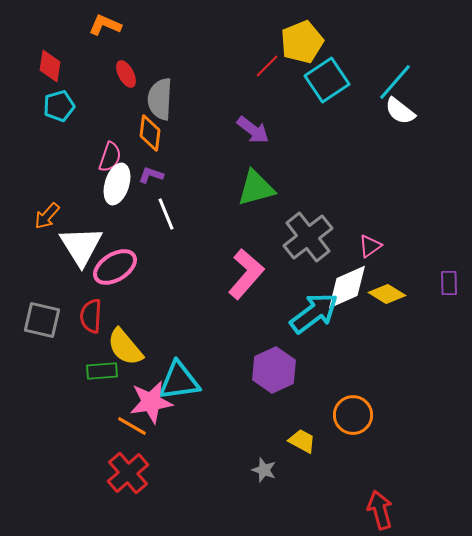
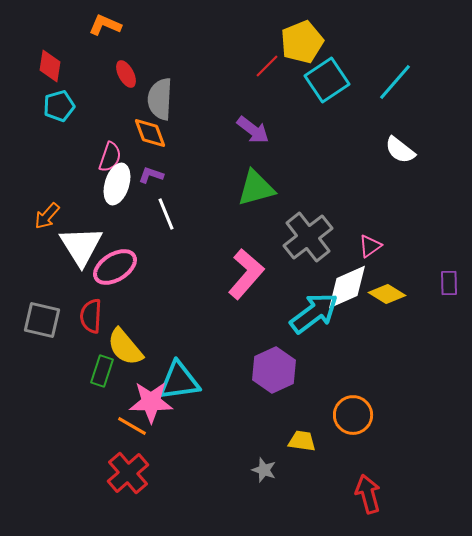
white semicircle: moved 39 px down
orange diamond: rotated 27 degrees counterclockwise
green rectangle: rotated 68 degrees counterclockwise
pink star: rotated 9 degrees clockwise
yellow trapezoid: rotated 20 degrees counterclockwise
red arrow: moved 12 px left, 16 px up
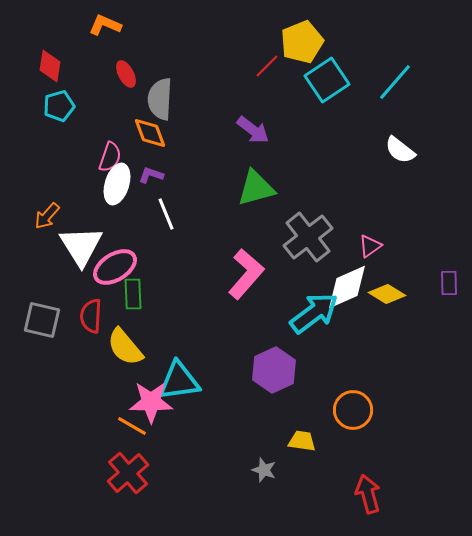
green rectangle: moved 31 px right, 77 px up; rotated 20 degrees counterclockwise
orange circle: moved 5 px up
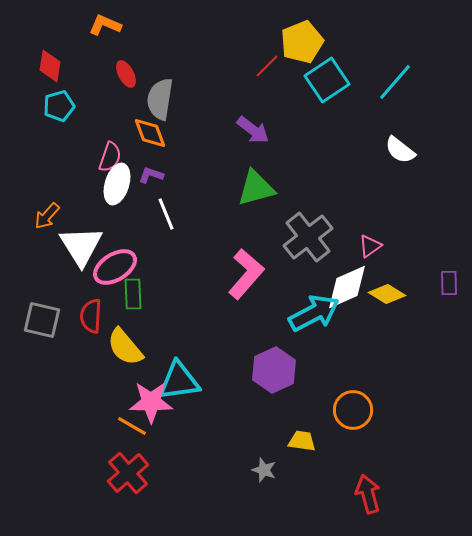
gray semicircle: rotated 6 degrees clockwise
cyan arrow: rotated 9 degrees clockwise
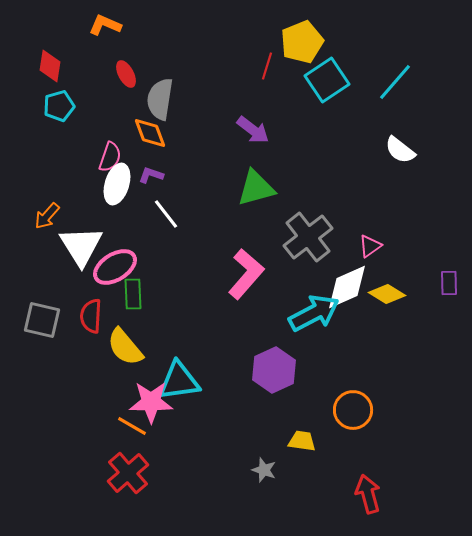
red line: rotated 28 degrees counterclockwise
white line: rotated 16 degrees counterclockwise
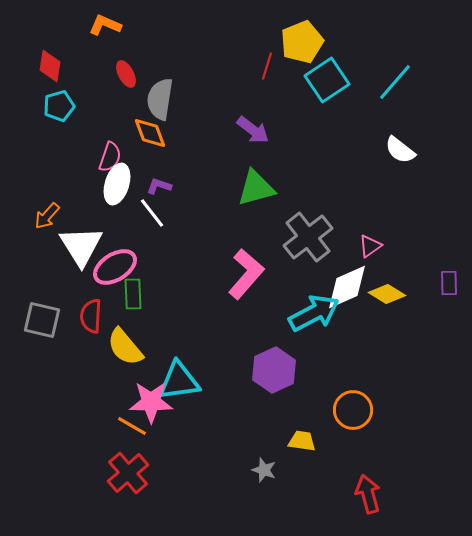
purple L-shape: moved 8 px right, 11 px down
white line: moved 14 px left, 1 px up
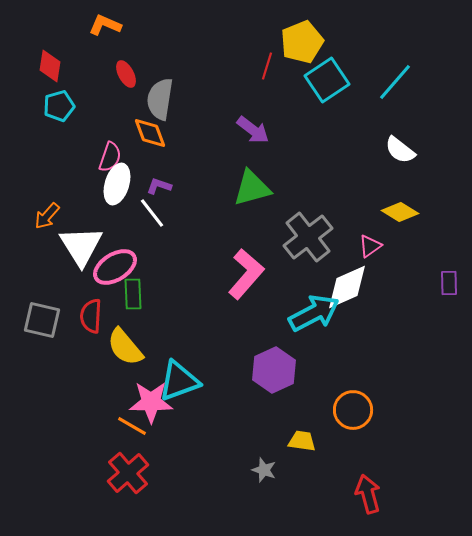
green triangle: moved 4 px left
yellow diamond: moved 13 px right, 82 px up
cyan triangle: rotated 12 degrees counterclockwise
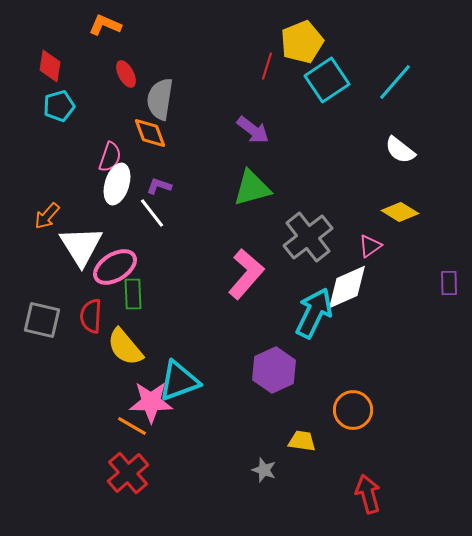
cyan arrow: rotated 36 degrees counterclockwise
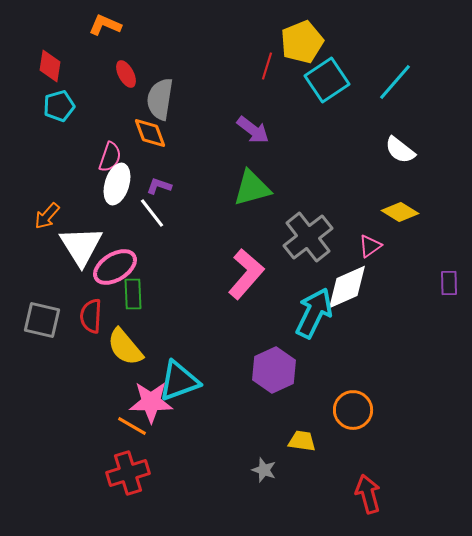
red cross: rotated 24 degrees clockwise
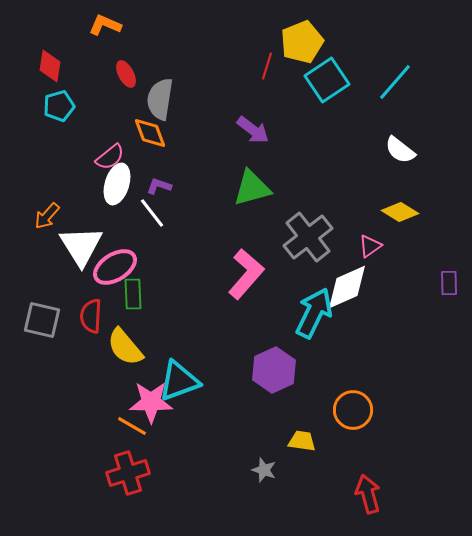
pink semicircle: rotated 32 degrees clockwise
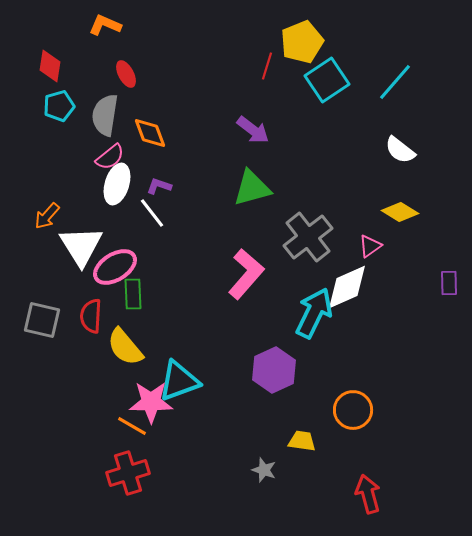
gray semicircle: moved 55 px left, 16 px down
